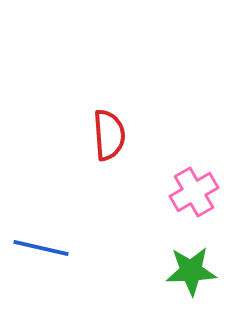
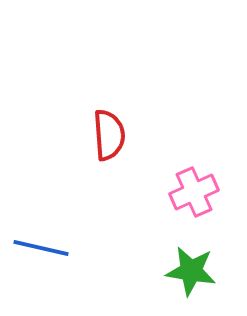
pink cross: rotated 6 degrees clockwise
green star: rotated 12 degrees clockwise
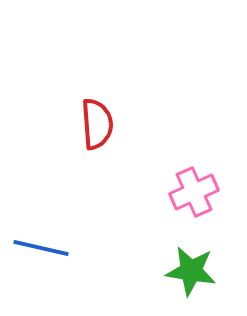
red semicircle: moved 12 px left, 11 px up
